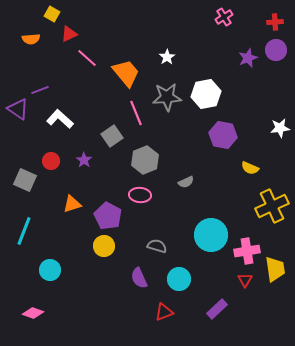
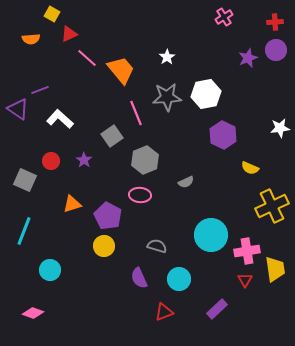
orange trapezoid at (126, 73): moved 5 px left, 3 px up
purple hexagon at (223, 135): rotated 16 degrees clockwise
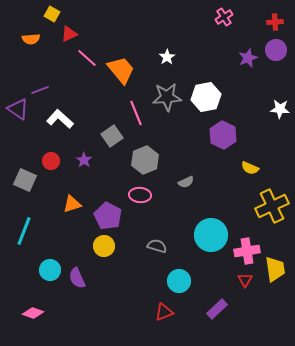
white hexagon at (206, 94): moved 3 px down
white star at (280, 128): moved 19 px up; rotated 12 degrees clockwise
purple semicircle at (139, 278): moved 62 px left
cyan circle at (179, 279): moved 2 px down
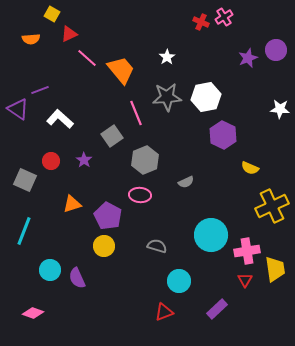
red cross at (275, 22): moved 74 px left; rotated 28 degrees clockwise
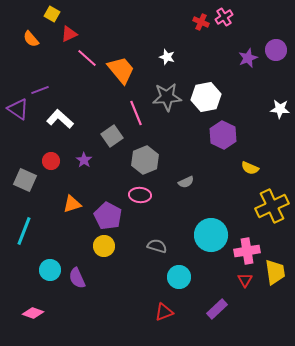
orange semicircle at (31, 39): rotated 54 degrees clockwise
white star at (167, 57): rotated 21 degrees counterclockwise
yellow trapezoid at (275, 269): moved 3 px down
cyan circle at (179, 281): moved 4 px up
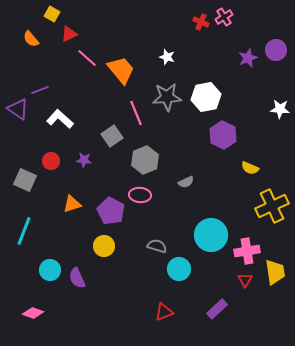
purple star at (84, 160): rotated 28 degrees counterclockwise
purple pentagon at (108, 216): moved 3 px right, 5 px up
cyan circle at (179, 277): moved 8 px up
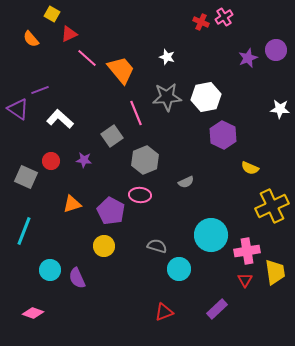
gray square at (25, 180): moved 1 px right, 3 px up
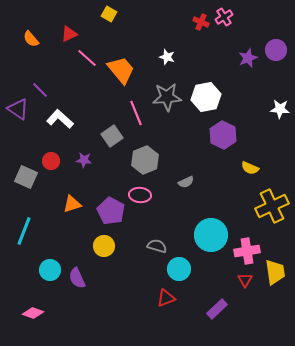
yellow square at (52, 14): moved 57 px right
purple line at (40, 90): rotated 66 degrees clockwise
red triangle at (164, 312): moved 2 px right, 14 px up
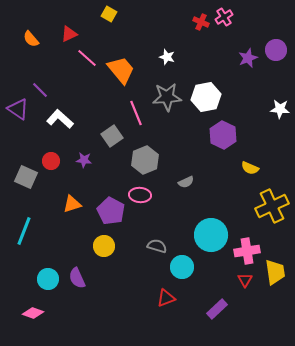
cyan circle at (179, 269): moved 3 px right, 2 px up
cyan circle at (50, 270): moved 2 px left, 9 px down
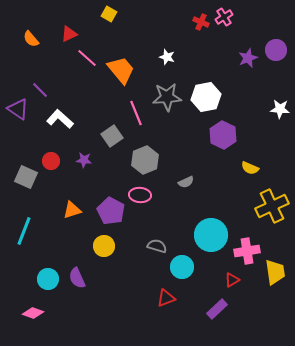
orange triangle at (72, 204): moved 6 px down
red triangle at (245, 280): moved 13 px left; rotated 28 degrees clockwise
